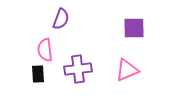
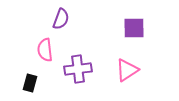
pink triangle: rotated 10 degrees counterclockwise
black rectangle: moved 8 px left, 9 px down; rotated 18 degrees clockwise
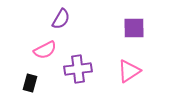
purple semicircle: rotated 10 degrees clockwise
pink semicircle: rotated 110 degrees counterclockwise
pink triangle: moved 2 px right, 1 px down
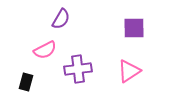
black rectangle: moved 4 px left, 1 px up
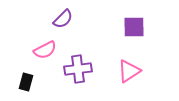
purple semicircle: moved 2 px right; rotated 15 degrees clockwise
purple square: moved 1 px up
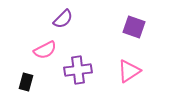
purple square: rotated 20 degrees clockwise
purple cross: moved 1 px down
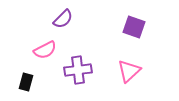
pink triangle: rotated 10 degrees counterclockwise
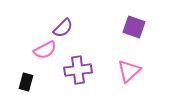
purple semicircle: moved 9 px down
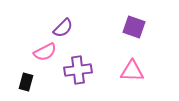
pink semicircle: moved 2 px down
pink triangle: moved 3 px right; rotated 45 degrees clockwise
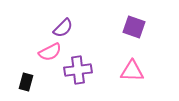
pink semicircle: moved 5 px right
